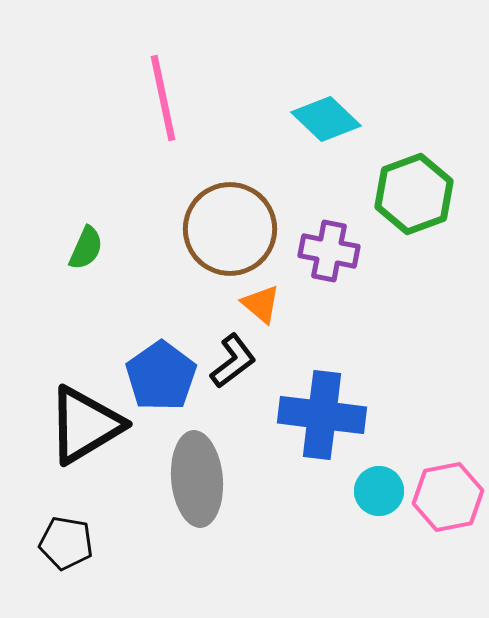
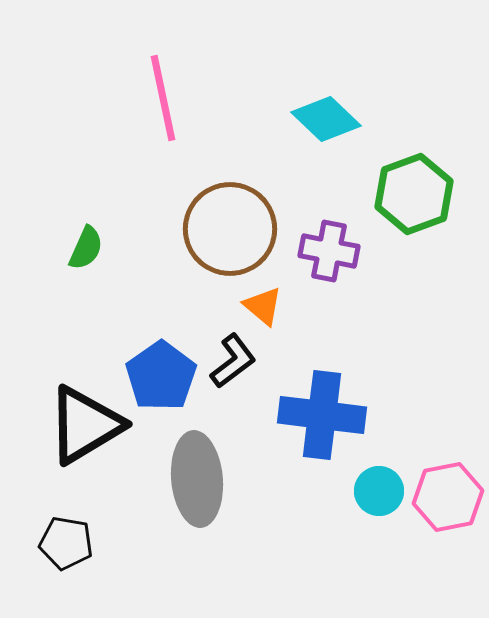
orange triangle: moved 2 px right, 2 px down
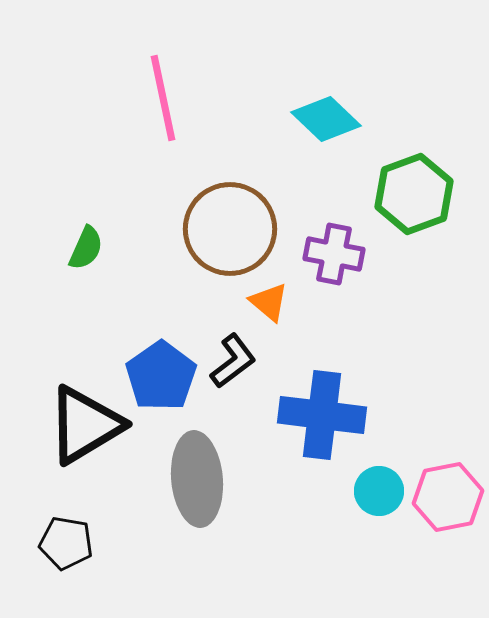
purple cross: moved 5 px right, 3 px down
orange triangle: moved 6 px right, 4 px up
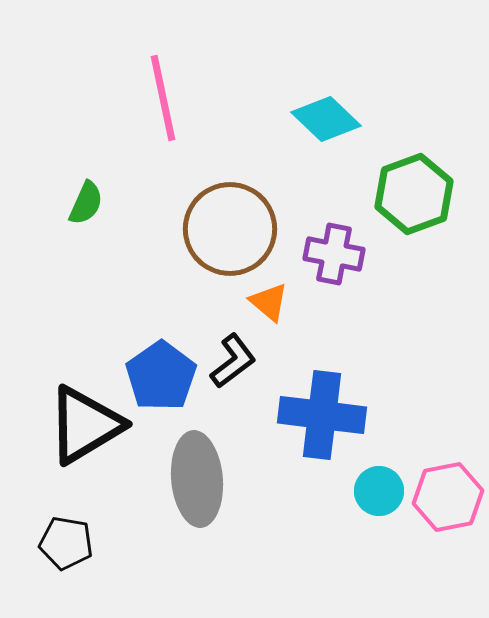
green semicircle: moved 45 px up
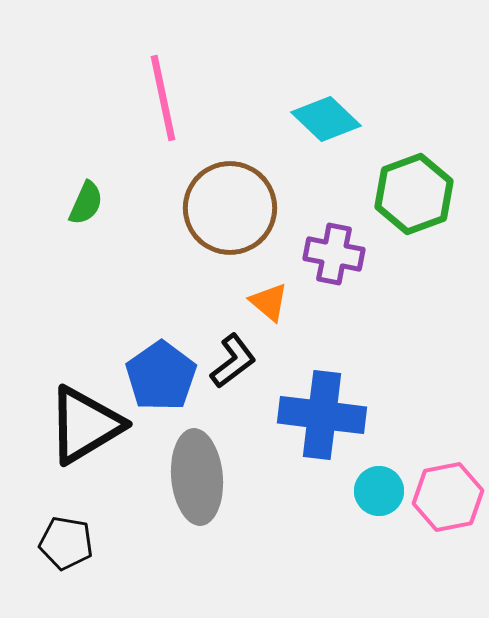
brown circle: moved 21 px up
gray ellipse: moved 2 px up
